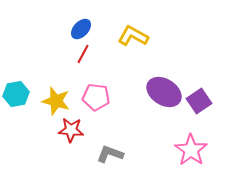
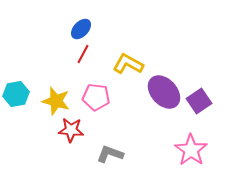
yellow L-shape: moved 5 px left, 28 px down
purple ellipse: rotated 16 degrees clockwise
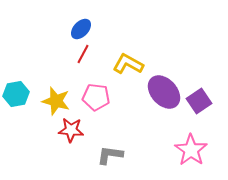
gray L-shape: moved 1 px down; rotated 12 degrees counterclockwise
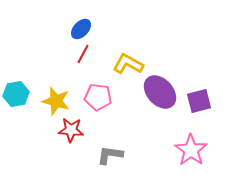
purple ellipse: moved 4 px left
pink pentagon: moved 2 px right
purple square: rotated 20 degrees clockwise
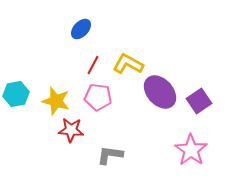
red line: moved 10 px right, 11 px down
purple square: rotated 20 degrees counterclockwise
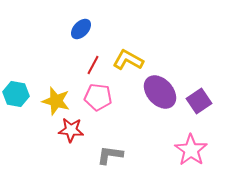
yellow L-shape: moved 4 px up
cyan hexagon: rotated 20 degrees clockwise
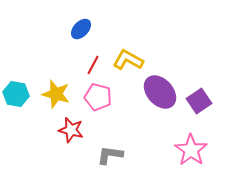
pink pentagon: rotated 8 degrees clockwise
yellow star: moved 7 px up
red star: rotated 10 degrees clockwise
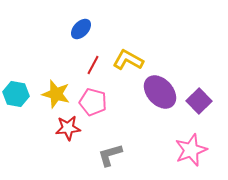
pink pentagon: moved 5 px left, 5 px down
purple square: rotated 10 degrees counterclockwise
red star: moved 3 px left, 2 px up; rotated 20 degrees counterclockwise
pink star: rotated 16 degrees clockwise
gray L-shape: rotated 24 degrees counterclockwise
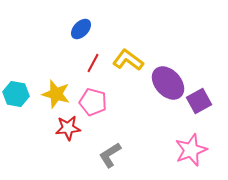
yellow L-shape: rotated 8 degrees clockwise
red line: moved 2 px up
purple ellipse: moved 8 px right, 9 px up
purple square: rotated 15 degrees clockwise
gray L-shape: rotated 16 degrees counterclockwise
